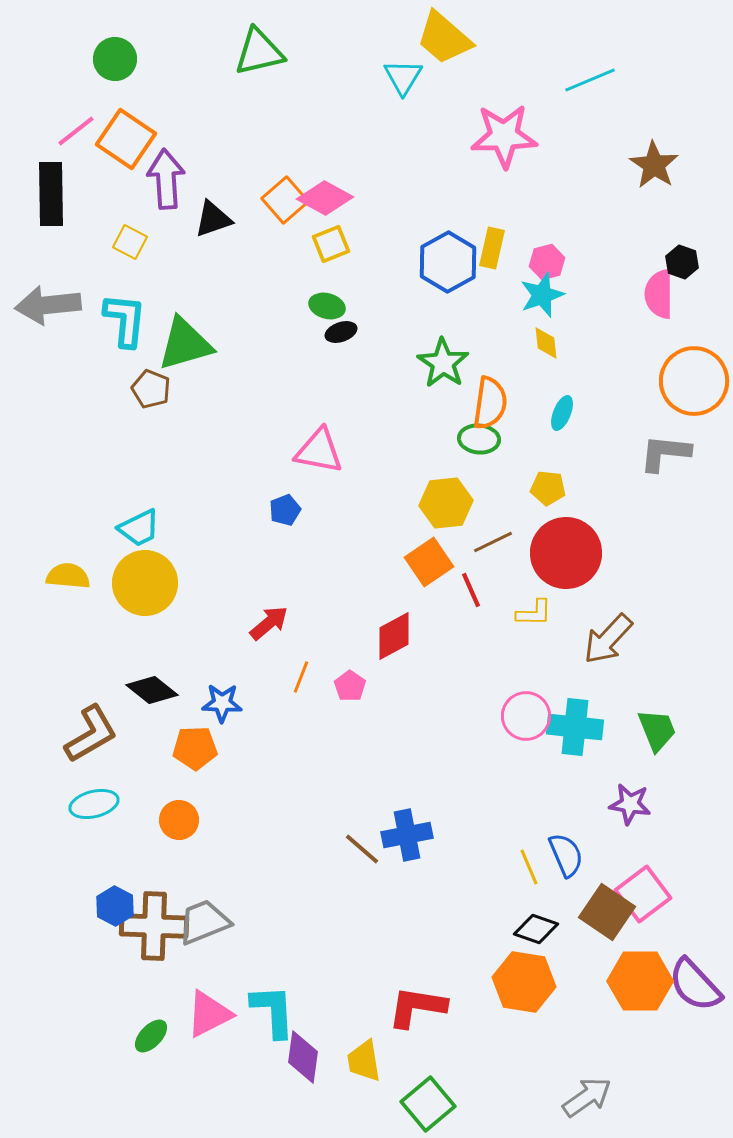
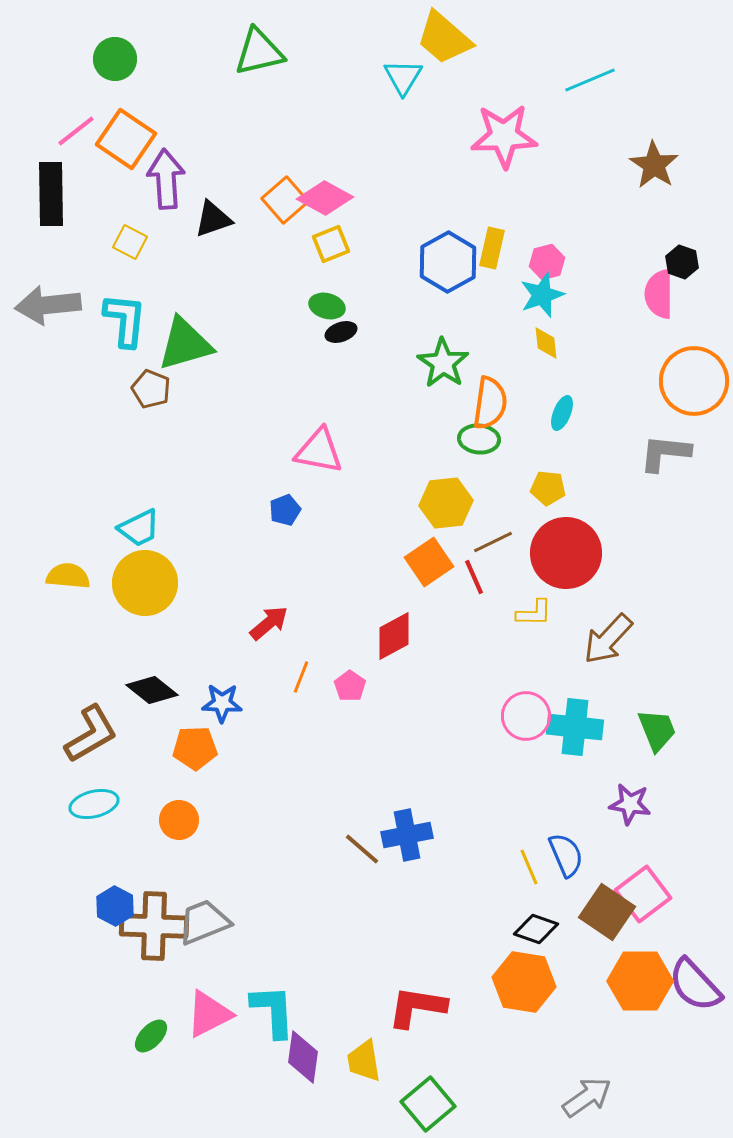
red line at (471, 590): moved 3 px right, 13 px up
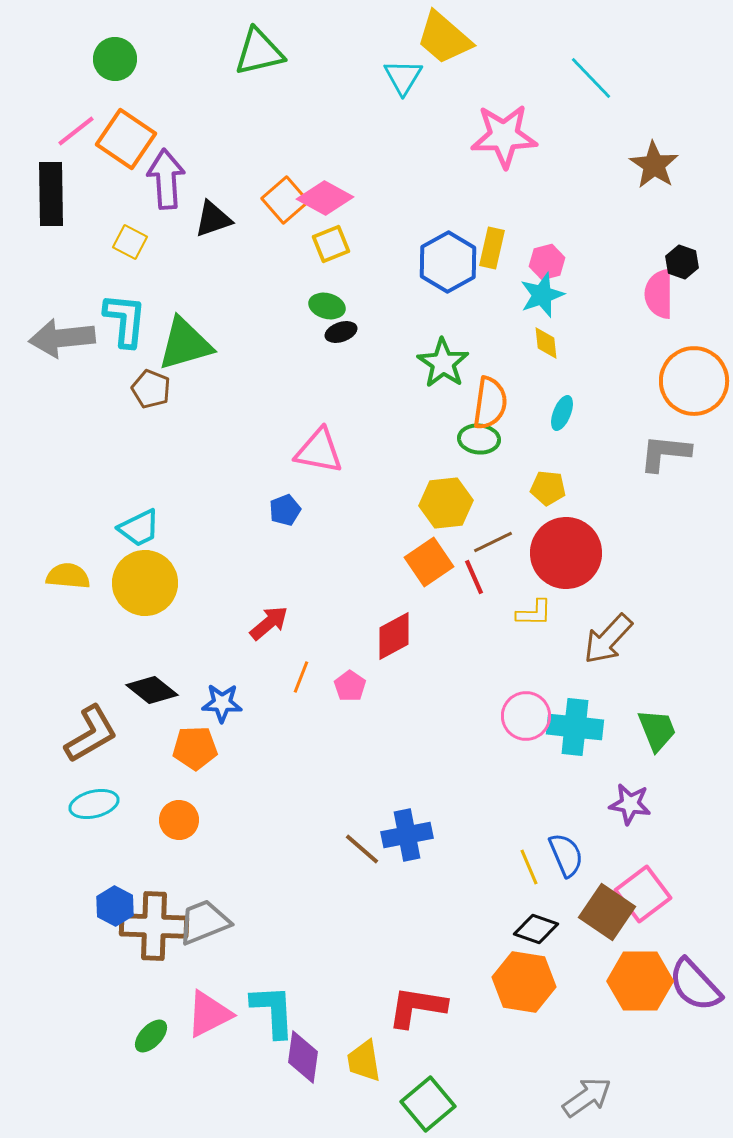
cyan line at (590, 80): moved 1 px right, 2 px up; rotated 69 degrees clockwise
gray arrow at (48, 305): moved 14 px right, 33 px down
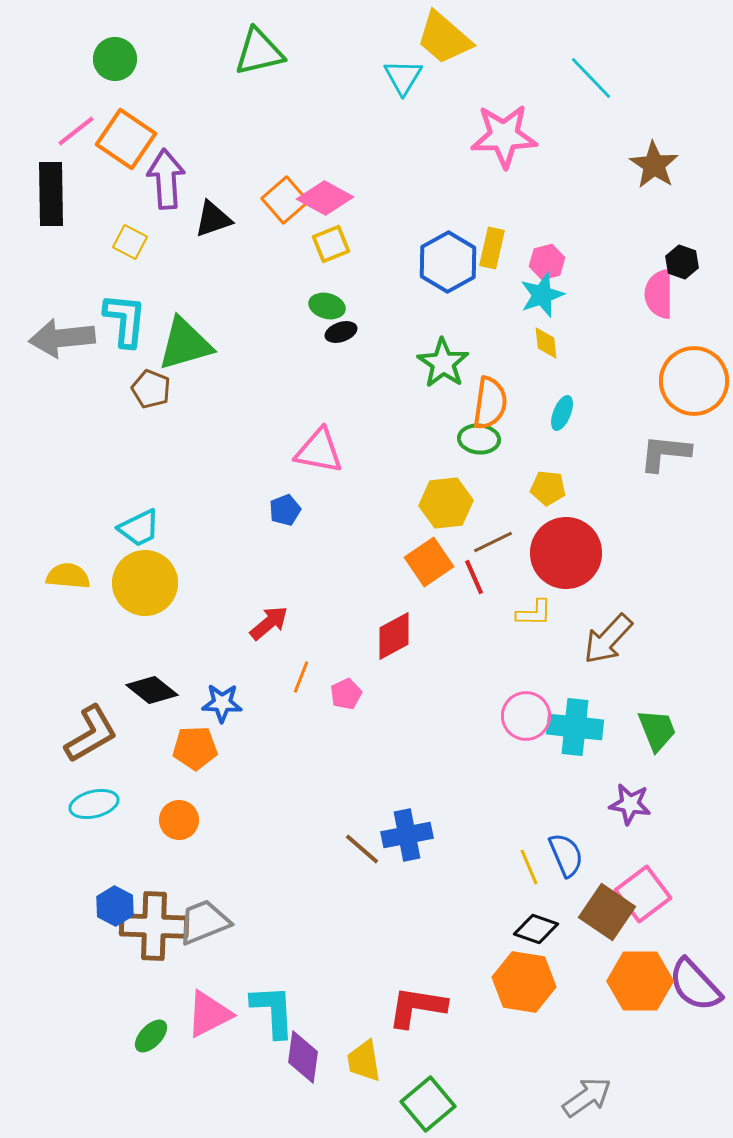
pink pentagon at (350, 686): moved 4 px left, 8 px down; rotated 12 degrees clockwise
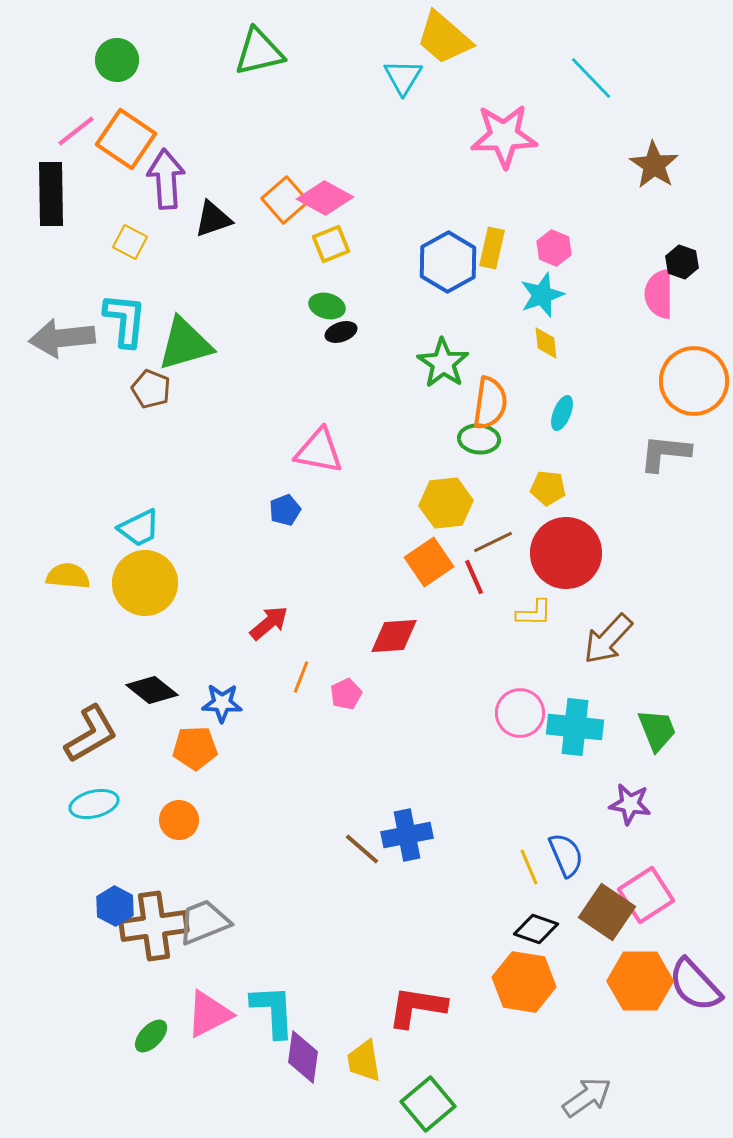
green circle at (115, 59): moved 2 px right, 1 px down
pink hexagon at (547, 262): moved 7 px right, 14 px up; rotated 24 degrees counterclockwise
red diamond at (394, 636): rotated 24 degrees clockwise
pink circle at (526, 716): moved 6 px left, 3 px up
pink square at (643, 894): moved 3 px right, 1 px down; rotated 4 degrees clockwise
brown cross at (154, 926): rotated 10 degrees counterclockwise
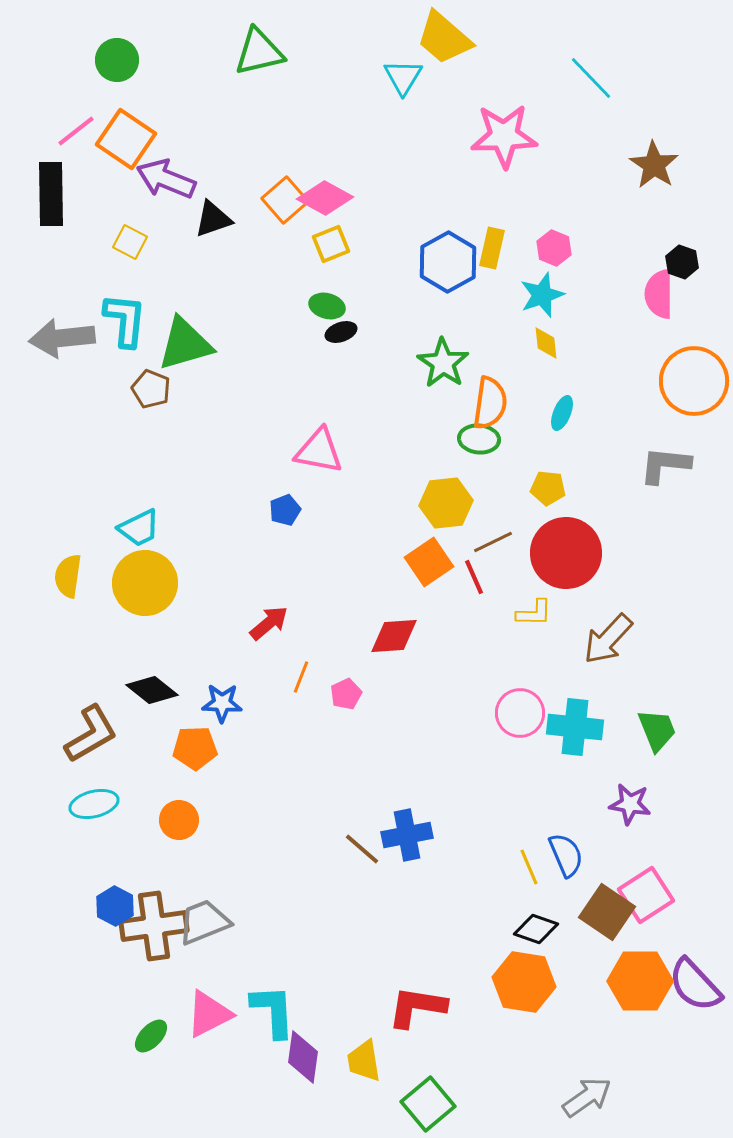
purple arrow at (166, 179): rotated 64 degrees counterclockwise
gray L-shape at (665, 453): moved 12 px down
yellow semicircle at (68, 576): rotated 87 degrees counterclockwise
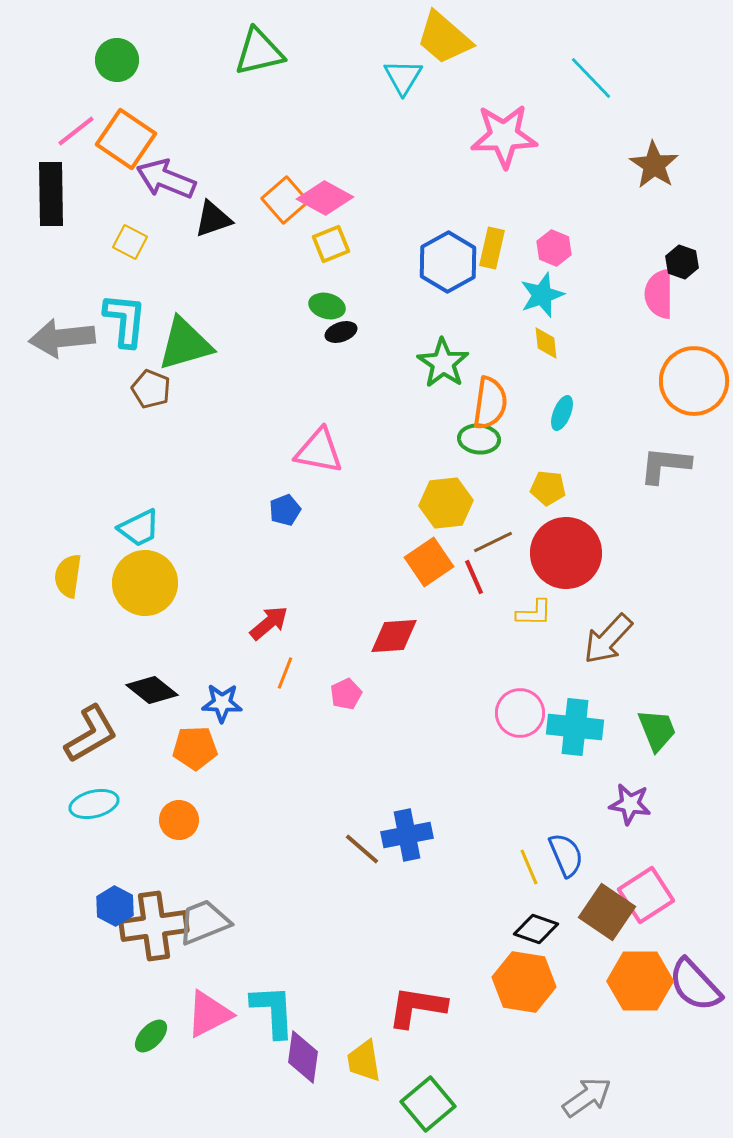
orange line at (301, 677): moved 16 px left, 4 px up
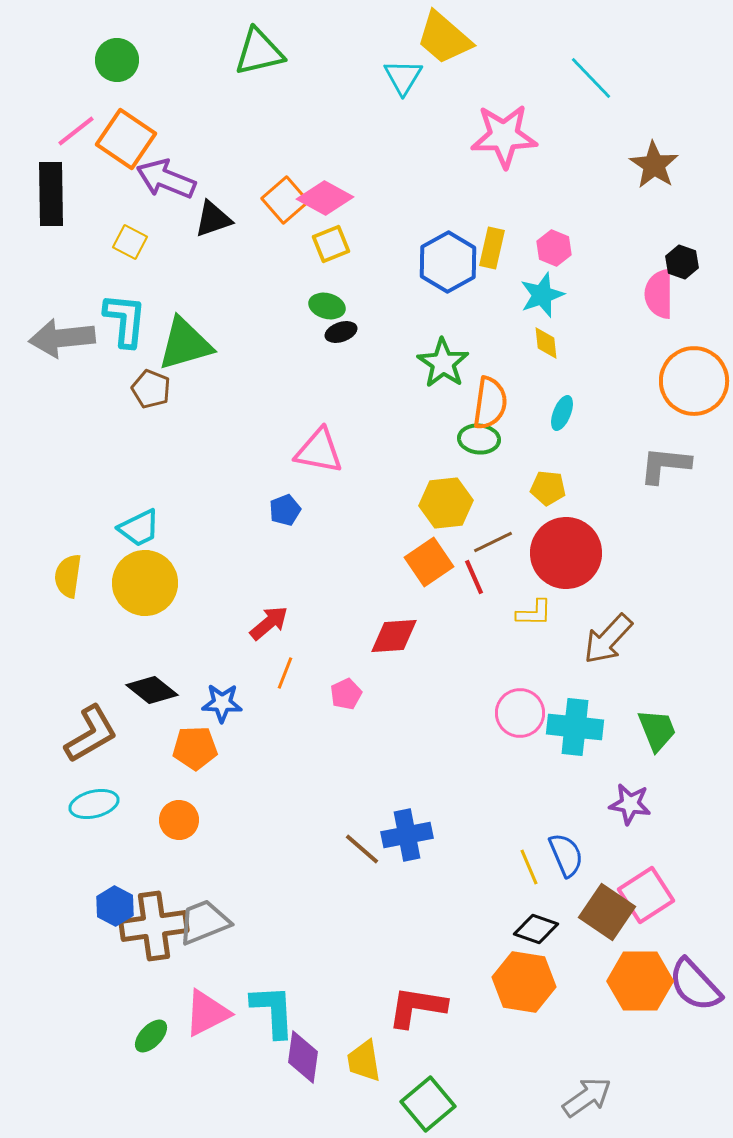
pink triangle at (209, 1014): moved 2 px left, 1 px up
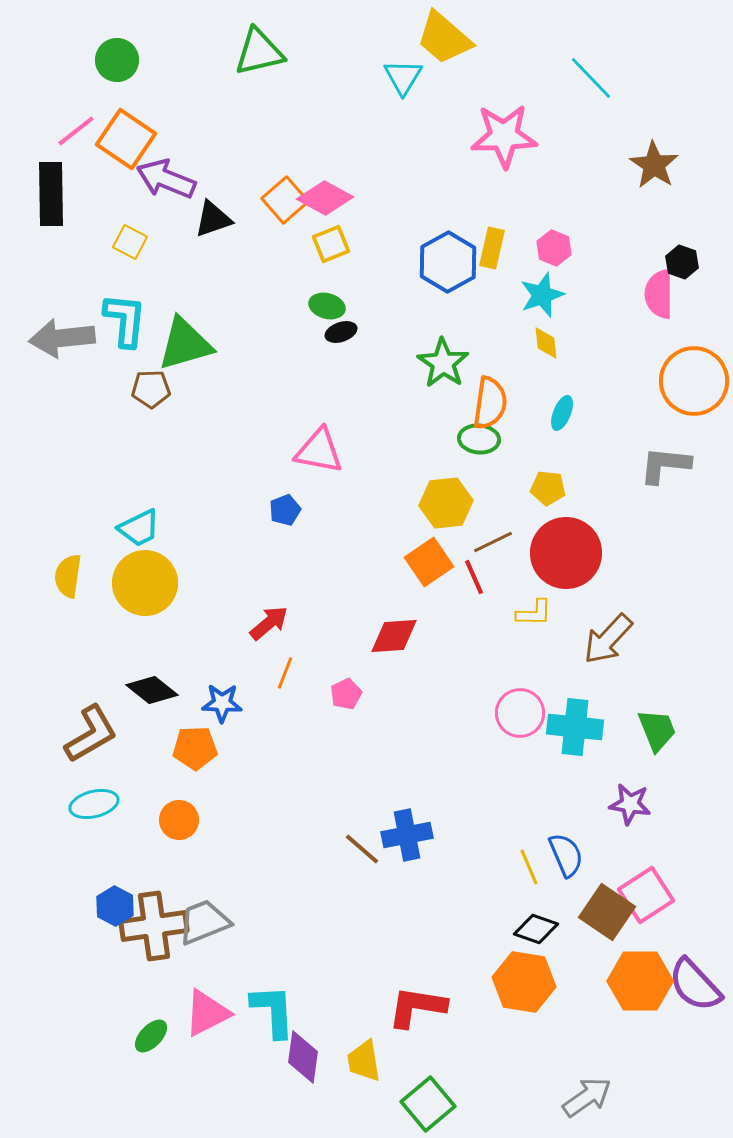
brown pentagon at (151, 389): rotated 24 degrees counterclockwise
